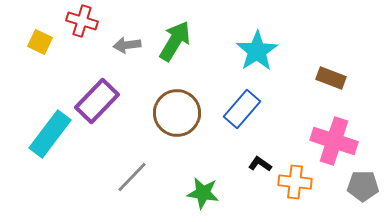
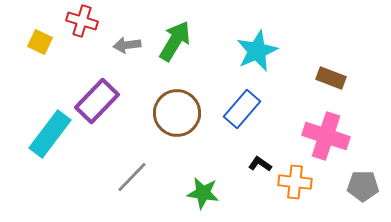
cyan star: rotated 9 degrees clockwise
pink cross: moved 8 px left, 5 px up
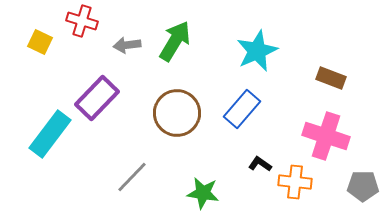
purple rectangle: moved 3 px up
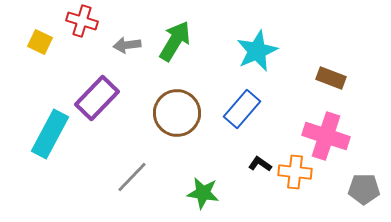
cyan rectangle: rotated 9 degrees counterclockwise
orange cross: moved 10 px up
gray pentagon: moved 1 px right, 3 px down
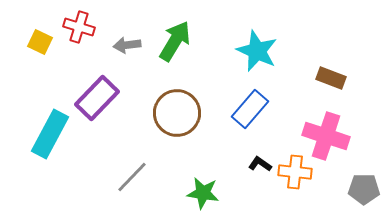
red cross: moved 3 px left, 6 px down
cyan star: rotated 24 degrees counterclockwise
blue rectangle: moved 8 px right
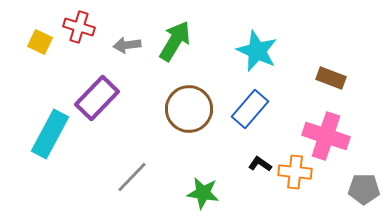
brown circle: moved 12 px right, 4 px up
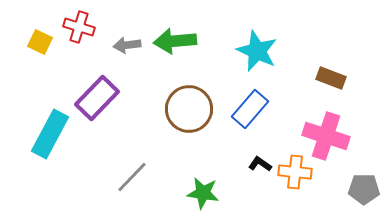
green arrow: rotated 126 degrees counterclockwise
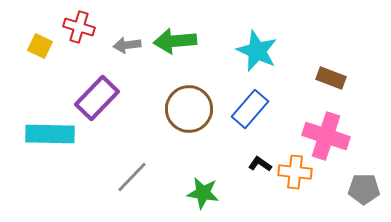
yellow square: moved 4 px down
cyan rectangle: rotated 63 degrees clockwise
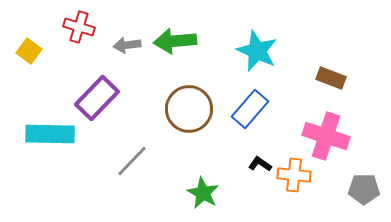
yellow square: moved 11 px left, 5 px down; rotated 10 degrees clockwise
orange cross: moved 1 px left, 3 px down
gray line: moved 16 px up
green star: rotated 20 degrees clockwise
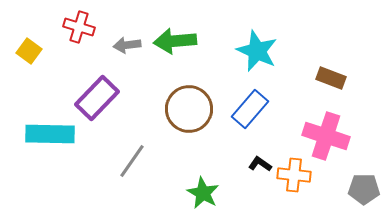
gray line: rotated 9 degrees counterclockwise
